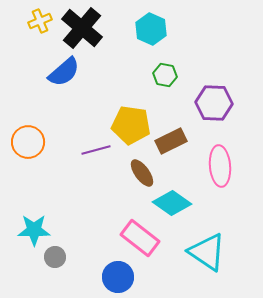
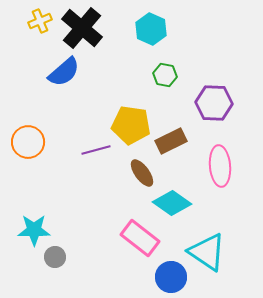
blue circle: moved 53 px right
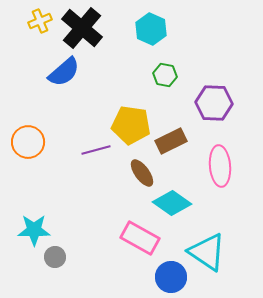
pink rectangle: rotated 9 degrees counterclockwise
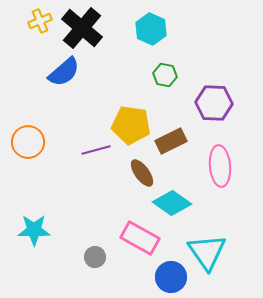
cyan triangle: rotated 21 degrees clockwise
gray circle: moved 40 px right
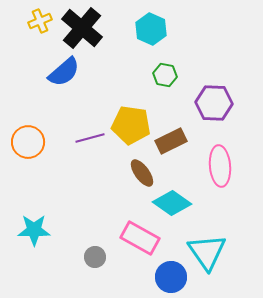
purple line: moved 6 px left, 12 px up
